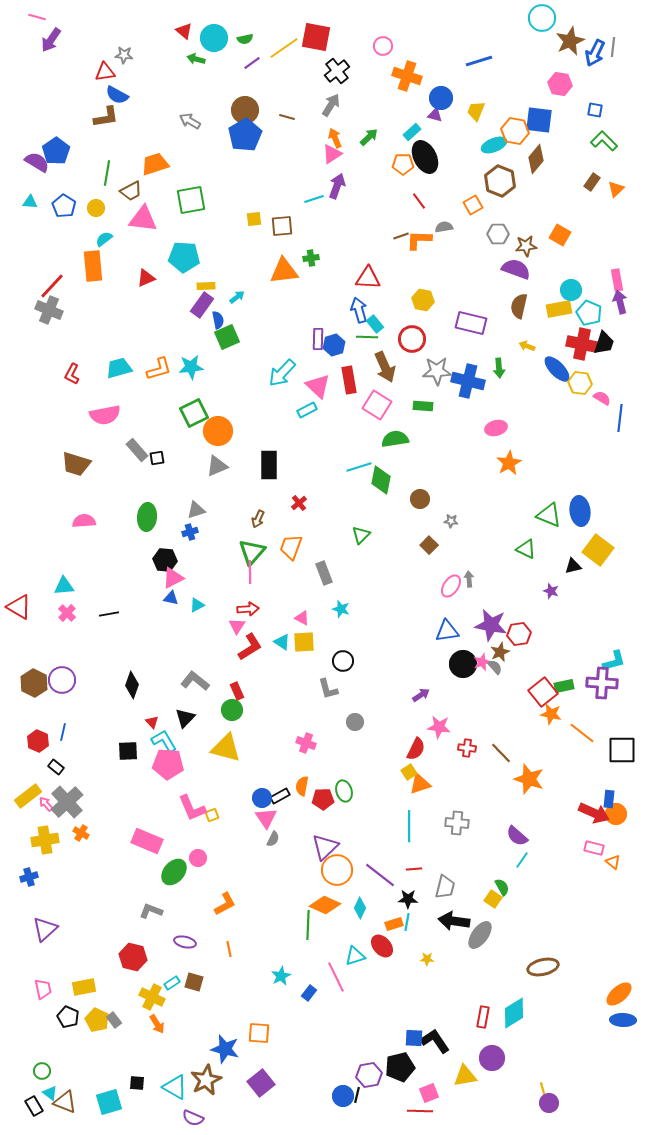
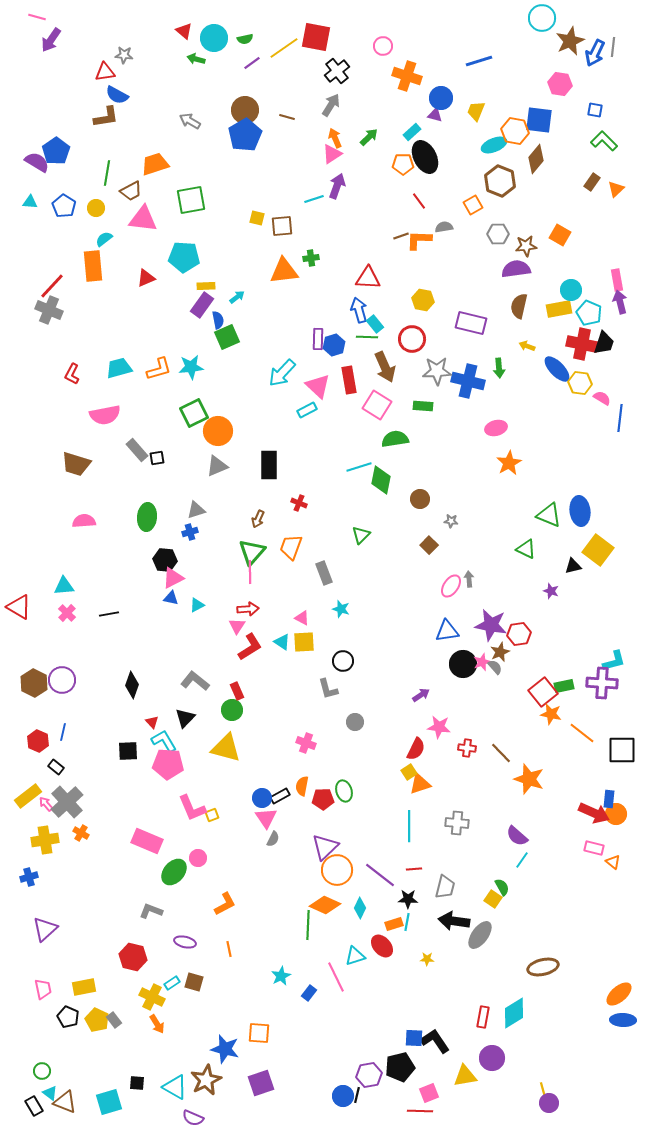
yellow square at (254, 219): moved 3 px right, 1 px up; rotated 21 degrees clockwise
purple semicircle at (516, 269): rotated 28 degrees counterclockwise
red cross at (299, 503): rotated 28 degrees counterclockwise
purple square at (261, 1083): rotated 20 degrees clockwise
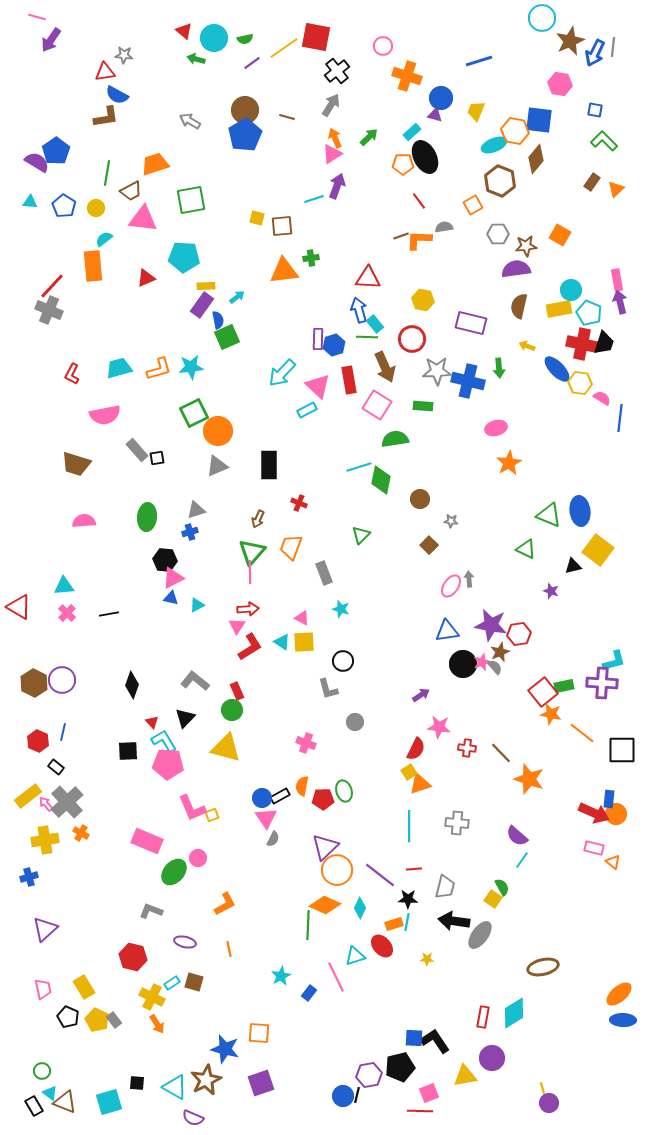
yellow rectangle at (84, 987): rotated 70 degrees clockwise
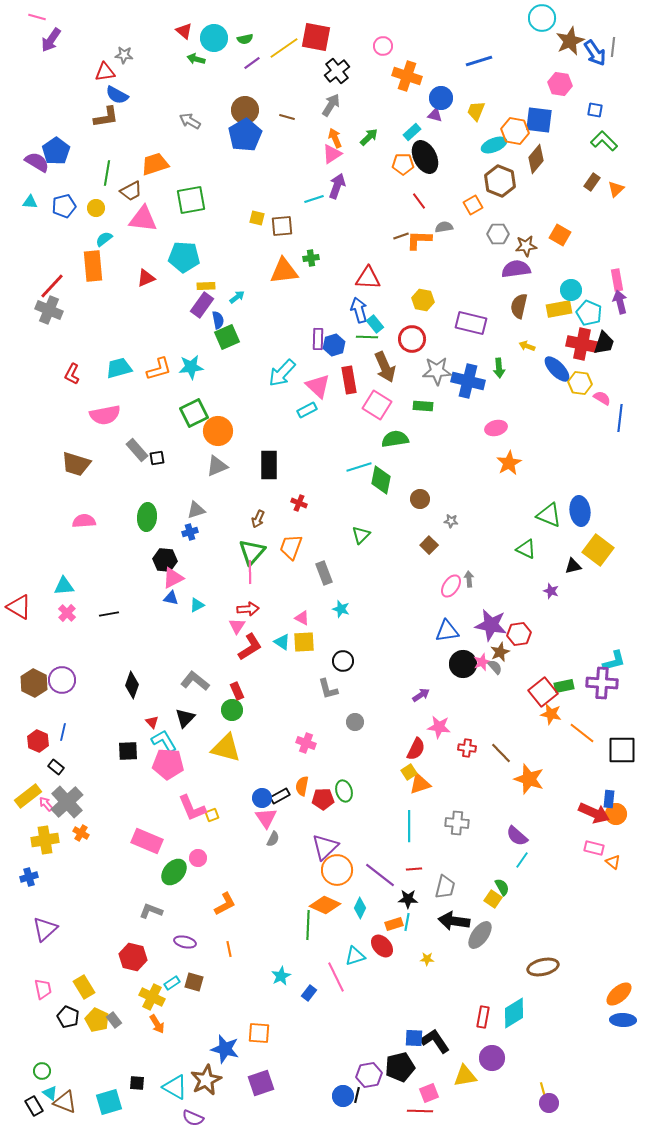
blue arrow at (595, 53): rotated 60 degrees counterclockwise
blue pentagon at (64, 206): rotated 25 degrees clockwise
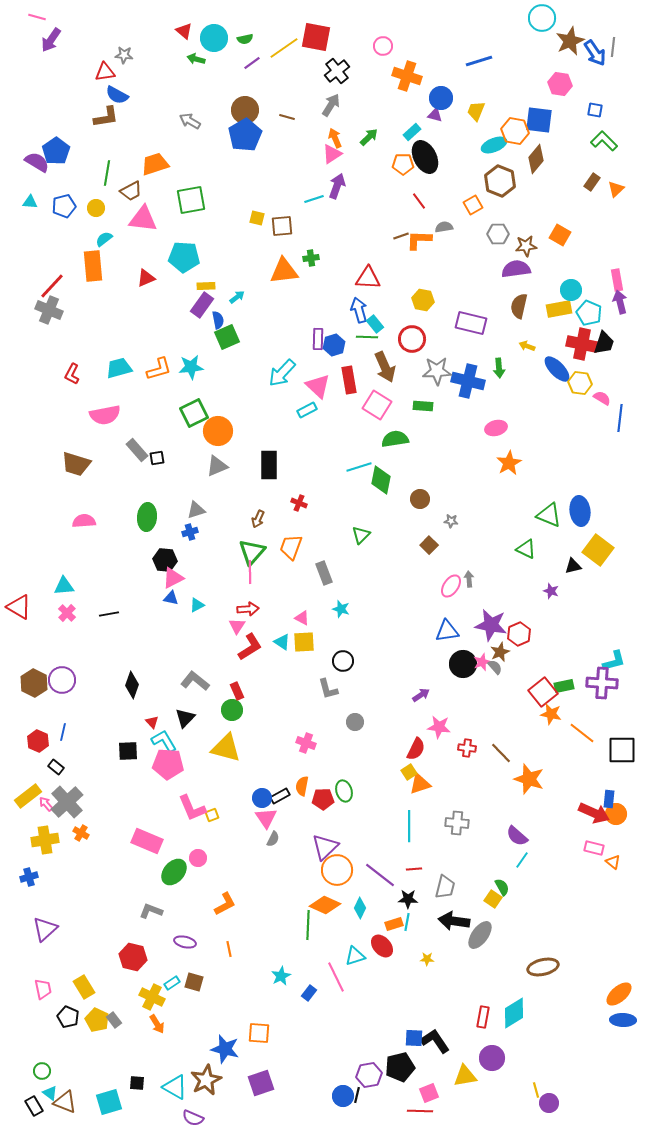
red hexagon at (519, 634): rotated 15 degrees counterclockwise
yellow line at (543, 1090): moved 7 px left
